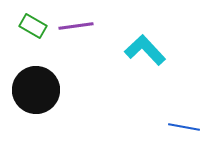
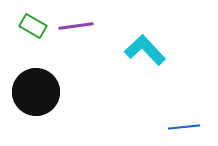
black circle: moved 2 px down
blue line: rotated 16 degrees counterclockwise
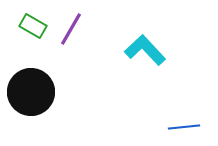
purple line: moved 5 px left, 3 px down; rotated 52 degrees counterclockwise
black circle: moved 5 px left
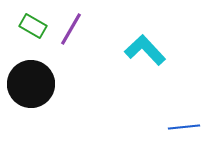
black circle: moved 8 px up
